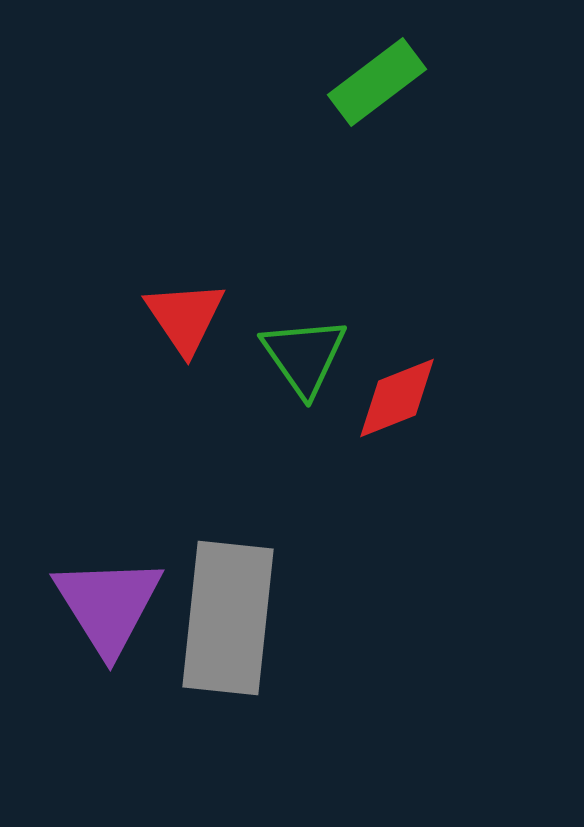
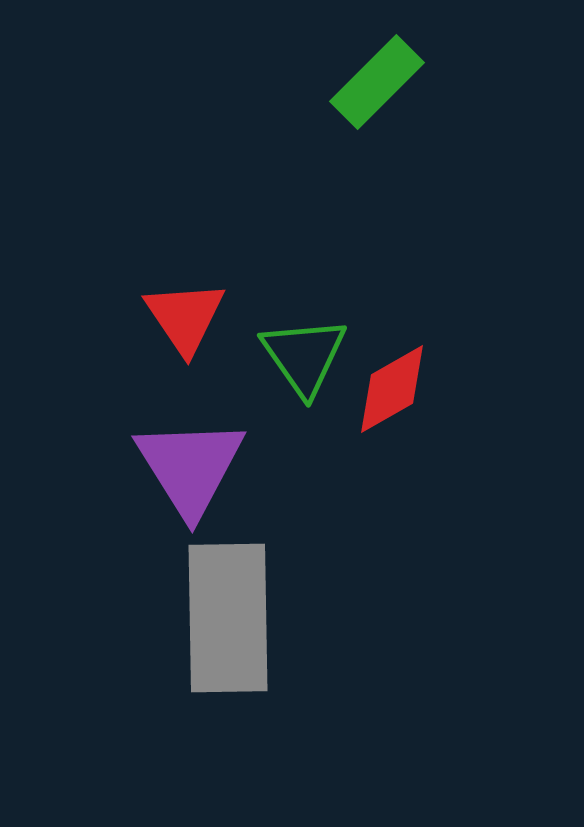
green rectangle: rotated 8 degrees counterclockwise
red diamond: moved 5 px left, 9 px up; rotated 8 degrees counterclockwise
purple triangle: moved 82 px right, 138 px up
gray rectangle: rotated 7 degrees counterclockwise
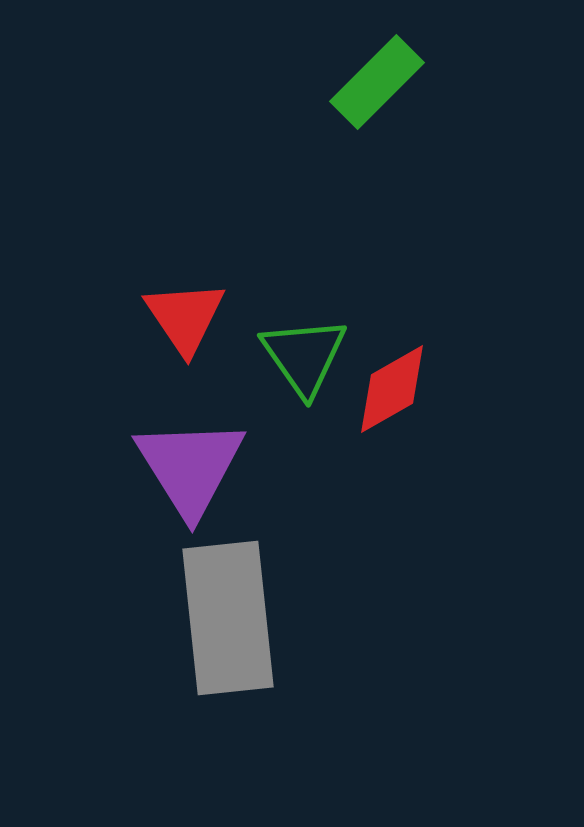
gray rectangle: rotated 5 degrees counterclockwise
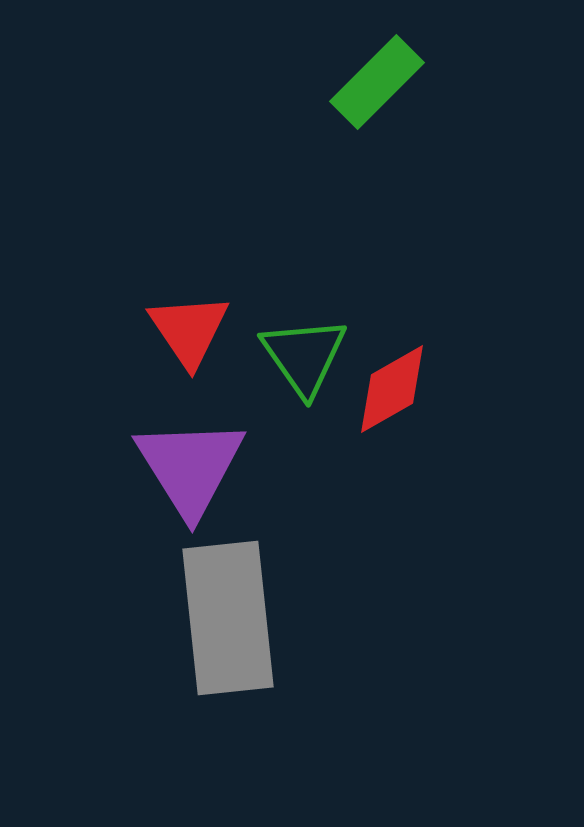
red triangle: moved 4 px right, 13 px down
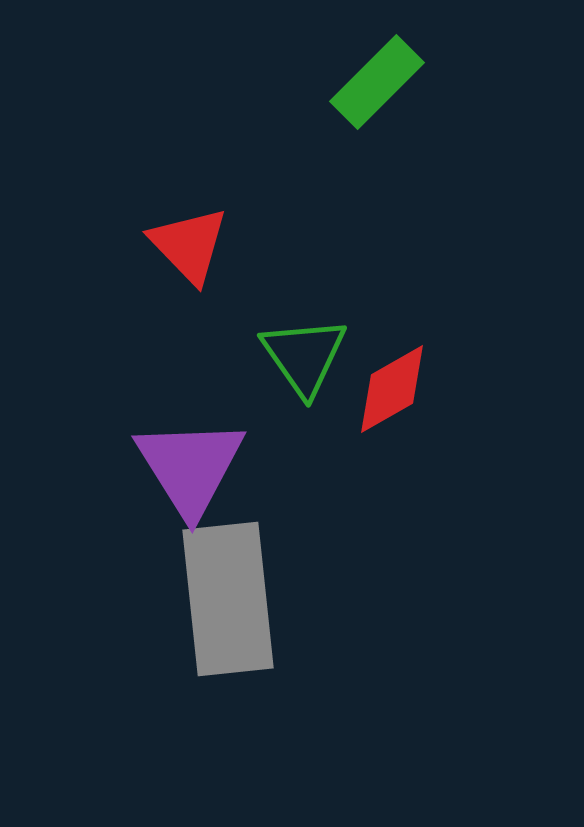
red triangle: moved 85 px up; rotated 10 degrees counterclockwise
gray rectangle: moved 19 px up
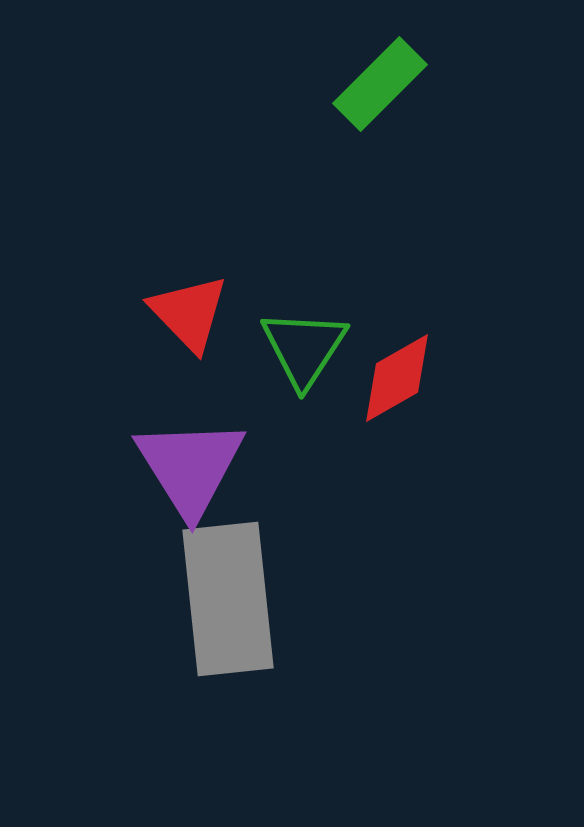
green rectangle: moved 3 px right, 2 px down
red triangle: moved 68 px down
green triangle: moved 8 px up; rotated 8 degrees clockwise
red diamond: moved 5 px right, 11 px up
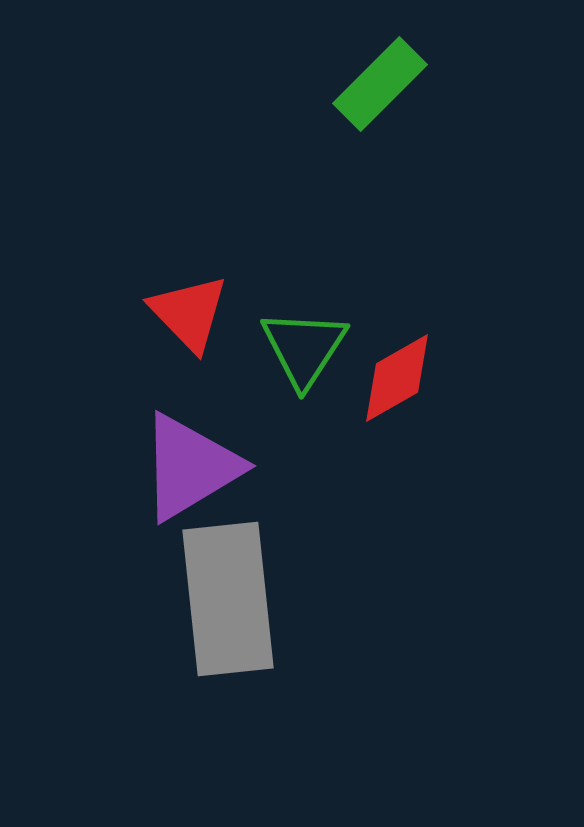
purple triangle: rotated 31 degrees clockwise
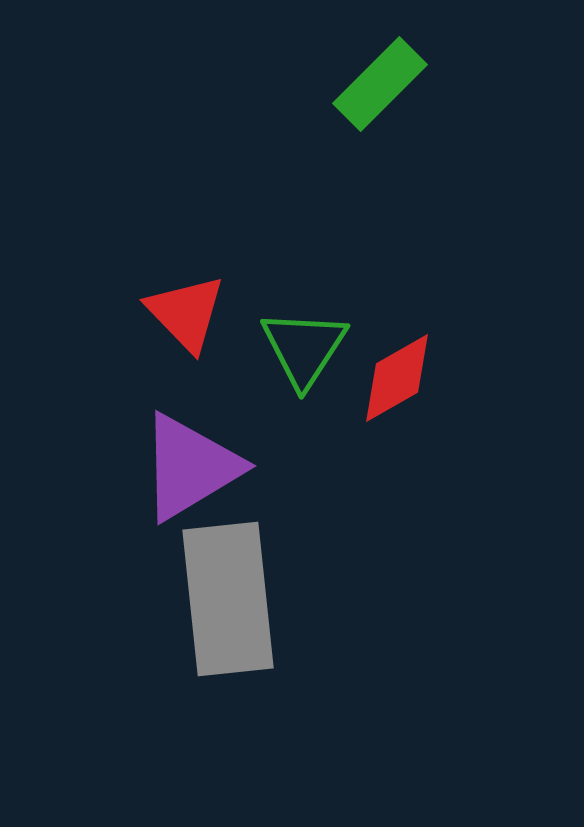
red triangle: moved 3 px left
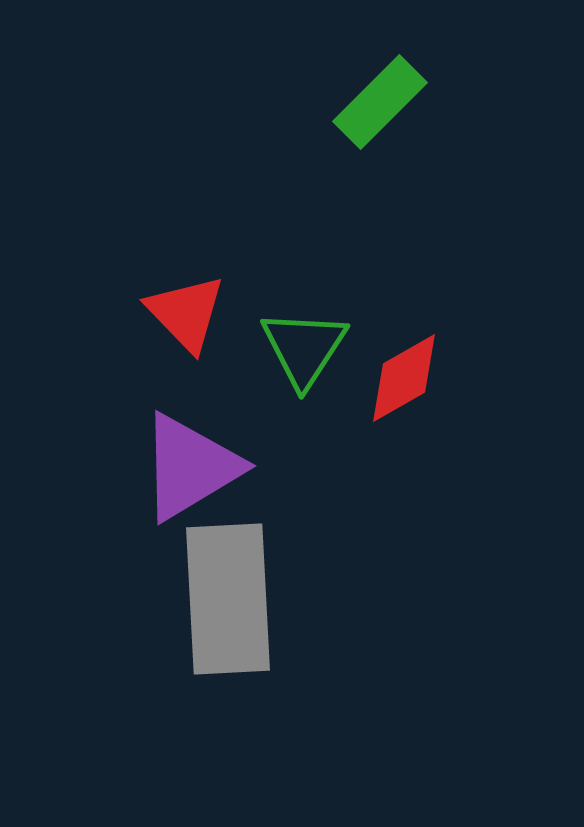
green rectangle: moved 18 px down
red diamond: moved 7 px right
gray rectangle: rotated 3 degrees clockwise
